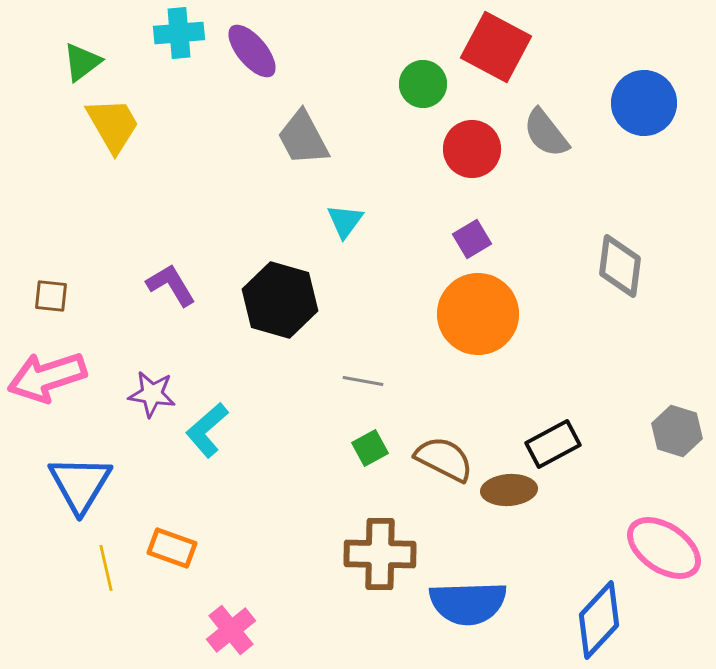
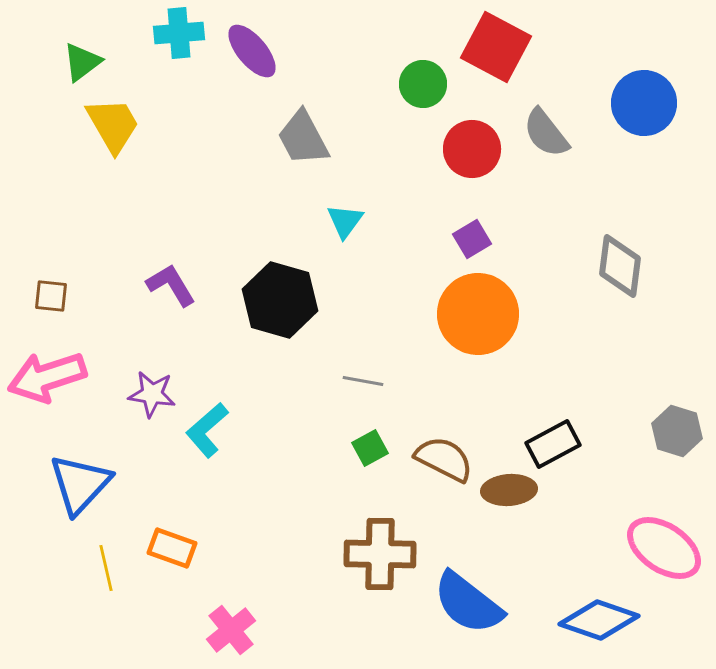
blue triangle: rotated 12 degrees clockwise
blue semicircle: rotated 40 degrees clockwise
blue diamond: rotated 66 degrees clockwise
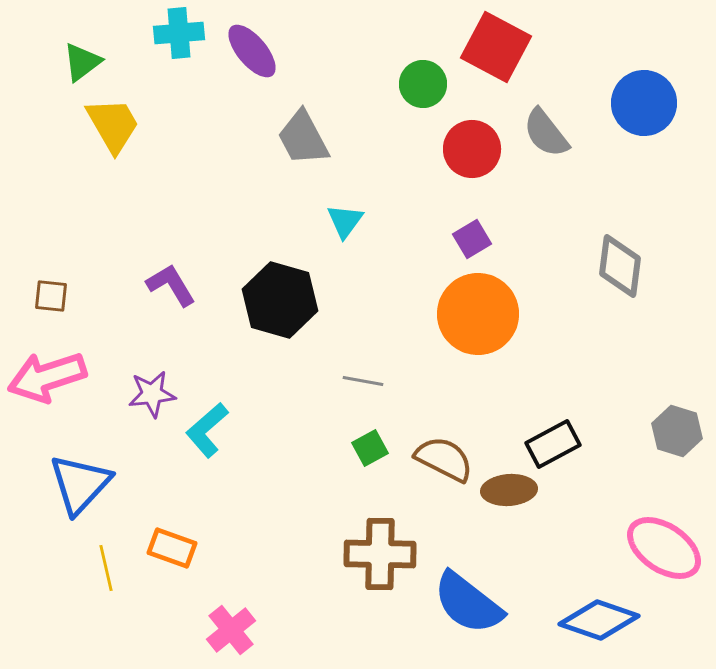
purple star: rotated 15 degrees counterclockwise
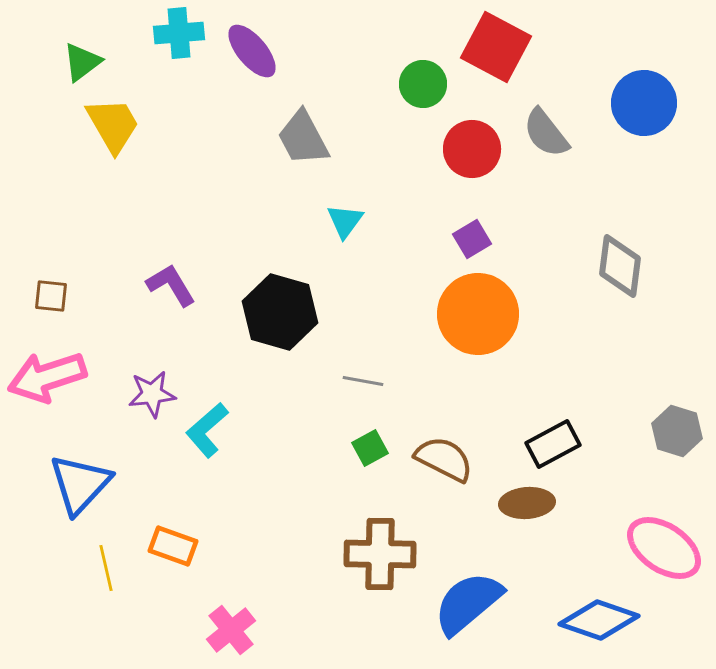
black hexagon: moved 12 px down
brown ellipse: moved 18 px right, 13 px down
orange rectangle: moved 1 px right, 2 px up
blue semicircle: rotated 102 degrees clockwise
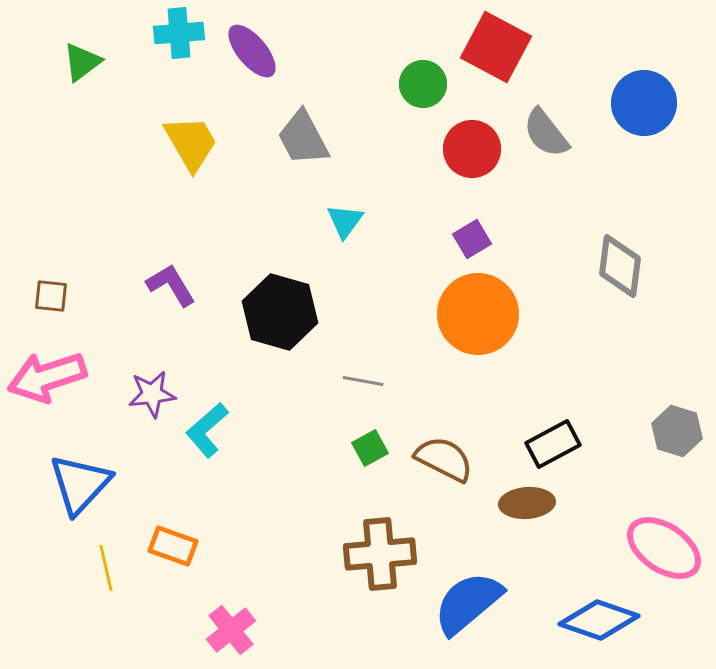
yellow trapezoid: moved 78 px right, 18 px down
brown cross: rotated 6 degrees counterclockwise
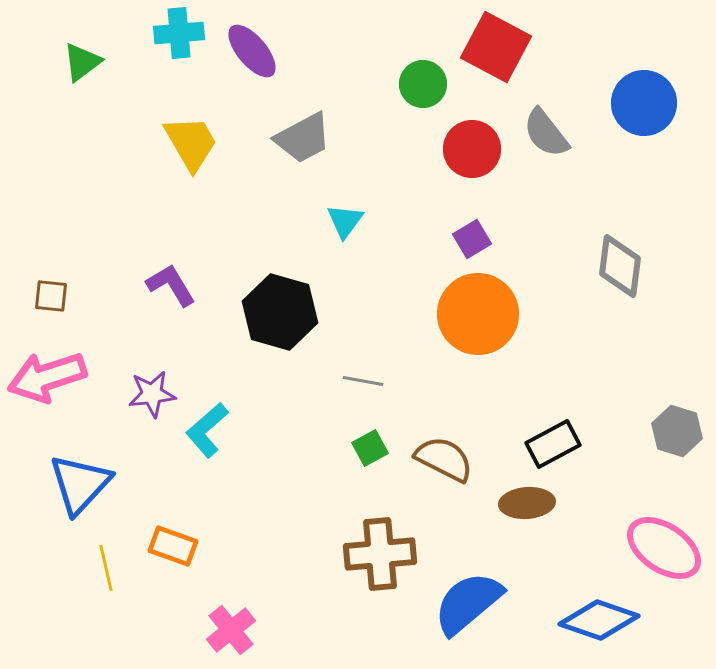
gray trapezoid: rotated 90 degrees counterclockwise
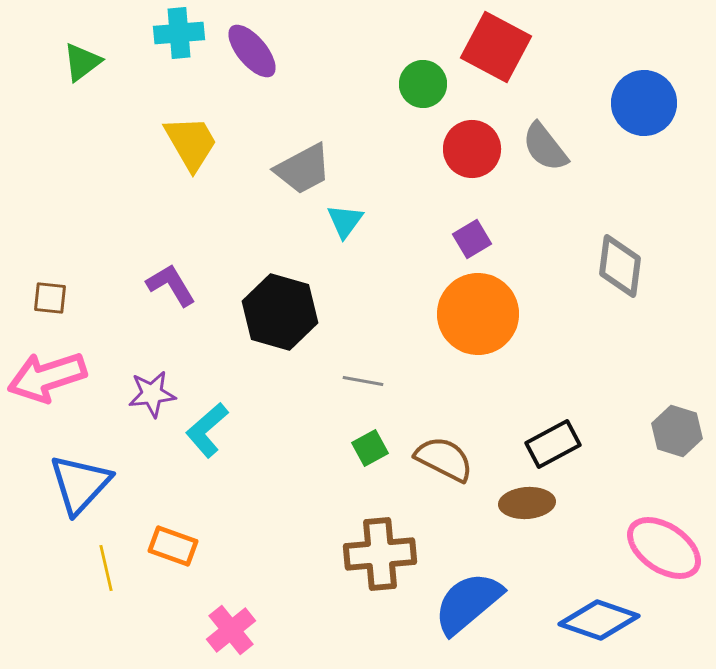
gray semicircle: moved 1 px left, 14 px down
gray trapezoid: moved 31 px down
brown square: moved 1 px left, 2 px down
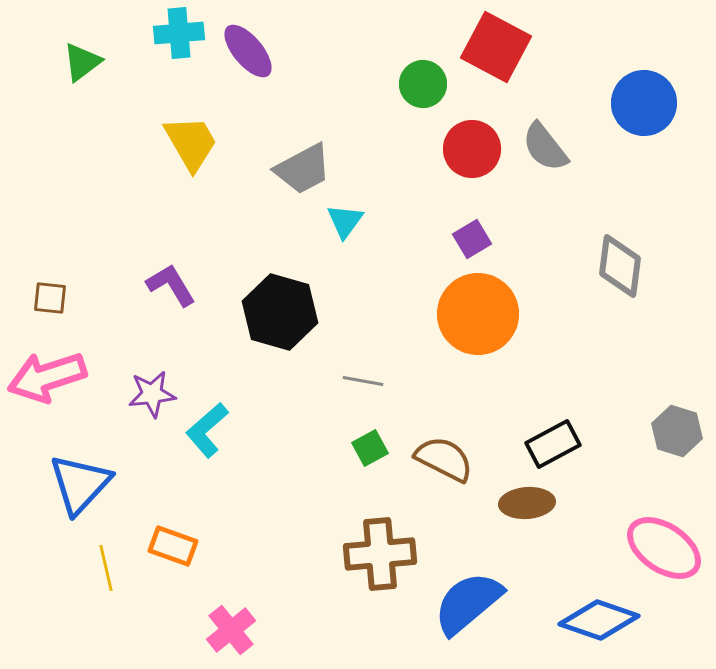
purple ellipse: moved 4 px left
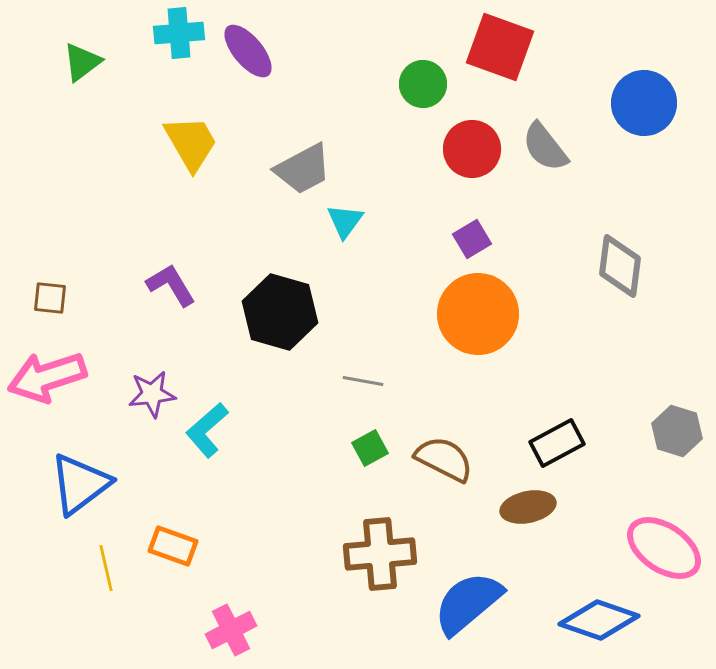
red square: moved 4 px right; rotated 8 degrees counterclockwise
black rectangle: moved 4 px right, 1 px up
blue triangle: rotated 10 degrees clockwise
brown ellipse: moved 1 px right, 4 px down; rotated 8 degrees counterclockwise
pink cross: rotated 12 degrees clockwise
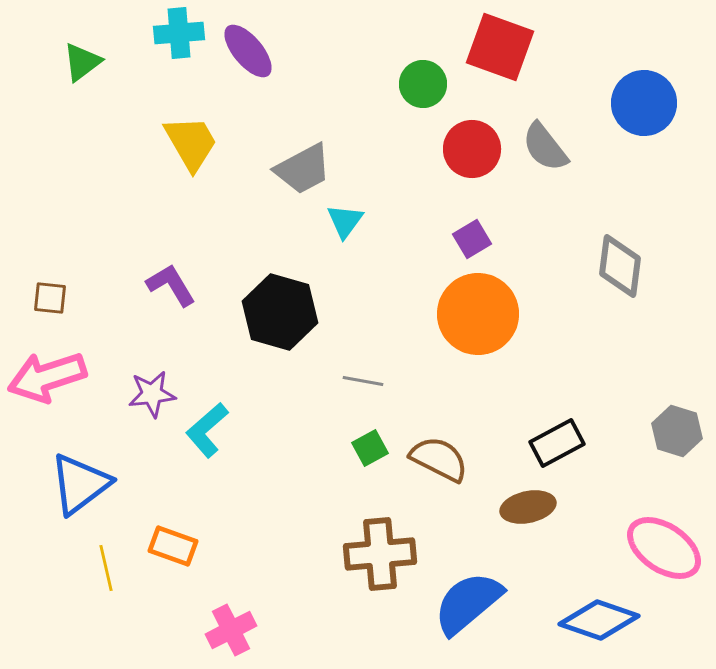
brown semicircle: moved 5 px left
